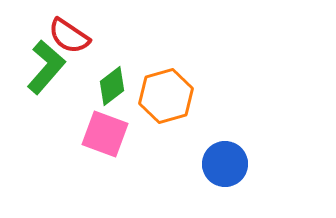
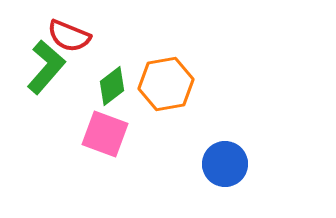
red semicircle: rotated 12 degrees counterclockwise
orange hexagon: moved 12 px up; rotated 6 degrees clockwise
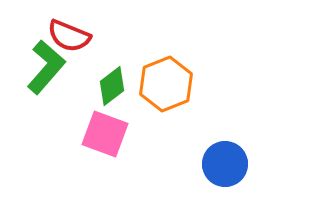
orange hexagon: rotated 12 degrees counterclockwise
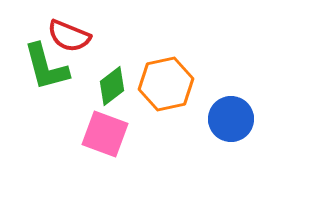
green L-shape: rotated 124 degrees clockwise
orange hexagon: rotated 10 degrees clockwise
blue circle: moved 6 px right, 45 px up
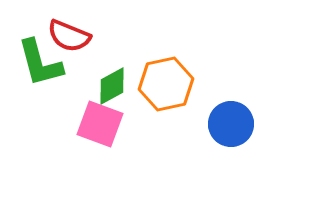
green L-shape: moved 6 px left, 4 px up
green diamond: rotated 9 degrees clockwise
blue circle: moved 5 px down
pink square: moved 5 px left, 10 px up
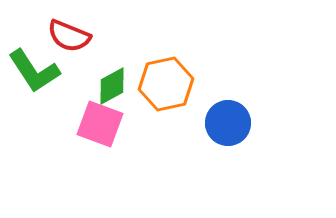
green L-shape: moved 6 px left, 8 px down; rotated 18 degrees counterclockwise
blue circle: moved 3 px left, 1 px up
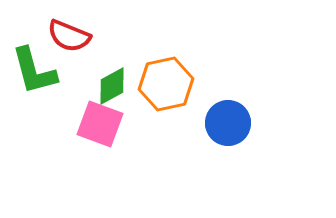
green L-shape: rotated 18 degrees clockwise
